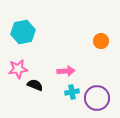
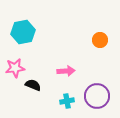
orange circle: moved 1 px left, 1 px up
pink star: moved 3 px left, 1 px up
black semicircle: moved 2 px left
cyan cross: moved 5 px left, 9 px down
purple circle: moved 2 px up
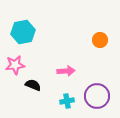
pink star: moved 3 px up
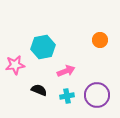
cyan hexagon: moved 20 px right, 15 px down
pink arrow: rotated 18 degrees counterclockwise
black semicircle: moved 6 px right, 5 px down
purple circle: moved 1 px up
cyan cross: moved 5 px up
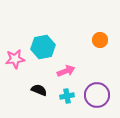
pink star: moved 6 px up
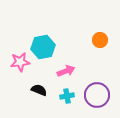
pink star: moved 5 px right, 3 px down
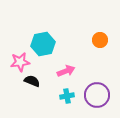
cyan hexagon: moved 3 px up
black semicircle: moved 7 px left, 9 px up
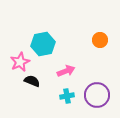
pink star: rotated 18 degrees counterclockwise
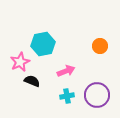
orange circle: moved 6 px down
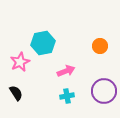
cyan hexagon: moved 1 px up
black semicircle: moved 16 px left, 12 px down; rotated 35 degrees clockwise
purple circle: moved 7 px right, 4 px up
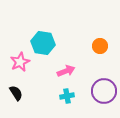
cyan hexagon: rotated 20 degrees clockwise
